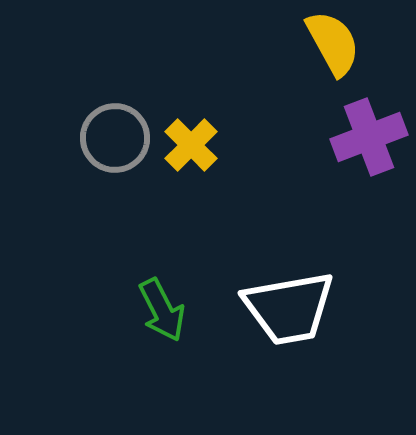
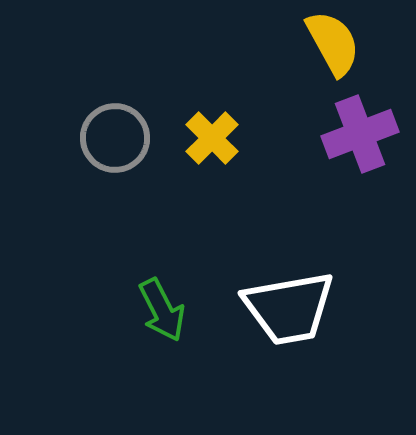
purple cross: moved 9 px left, 3 px up
yellow cross: moved 21 px right, 7 px up
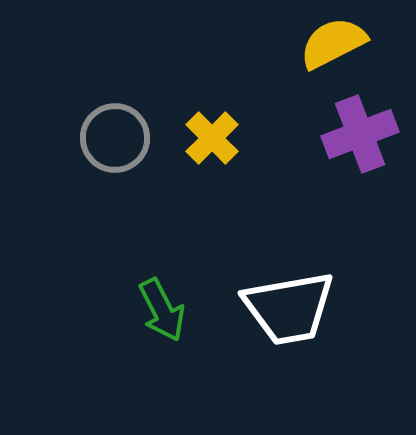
yellow semicircle: rotated 88 degrees counterclockwise
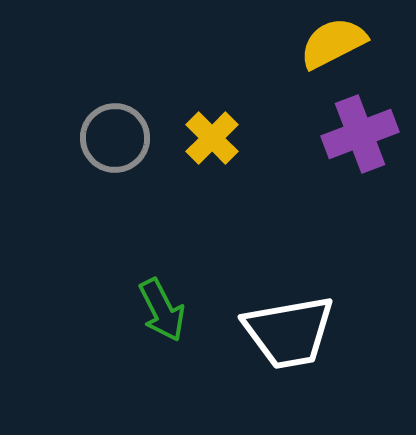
white trapezoid: moved 24 px down
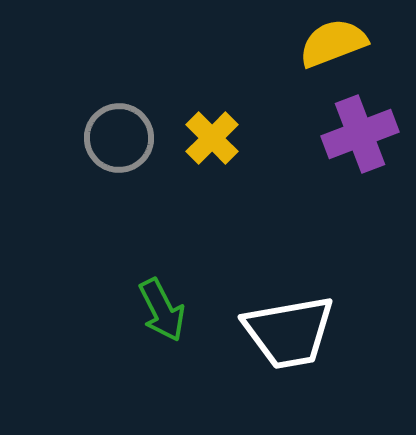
yellow semicircle: rotated 6 degrees clockwise
gray circle: moved 4 px right
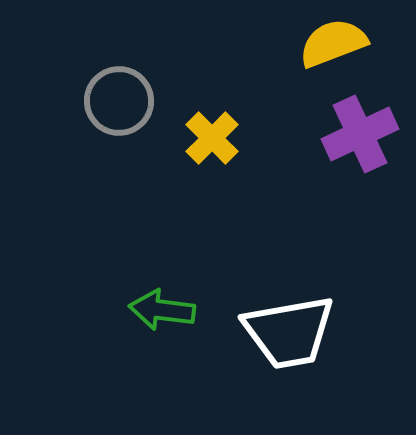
purple cross: rotated 4 degrees counterclockwise
gray circle: moved 37 px up
green arrow: rotated 124 degrees clockwise
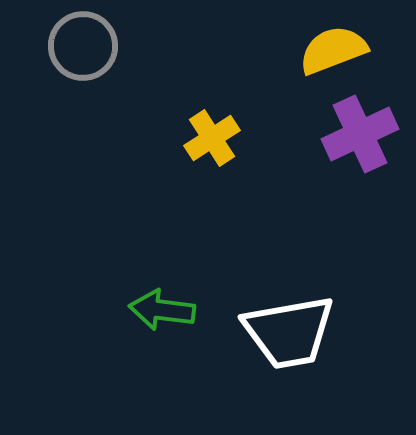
yellow semicircle: moved 7 px down
gray circle: moved 36 px left, 55 px up
yellow cross: rotated 12 degrees clockwise
